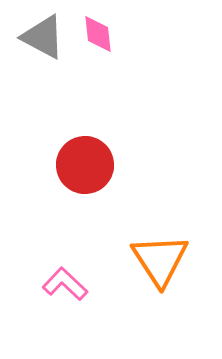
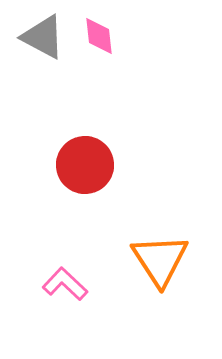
pink diamond: moved 1 px right, 2 px down
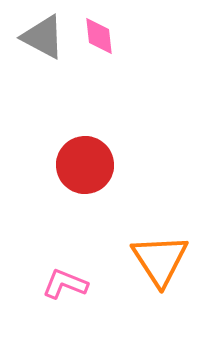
pink L-shape: rotated 21 degrees counterclockwise
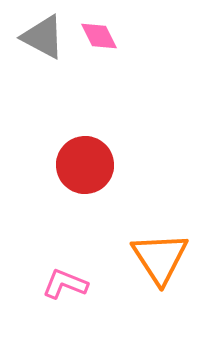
pink diamond: rotated 21 degrees counterclockwise
orange triangle: moved 2 px up
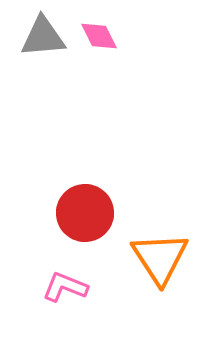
gray triangle: rotated 33 degrees counterclockwise
red circle: moved 48 px down
pink L-shape: moved 3 px down
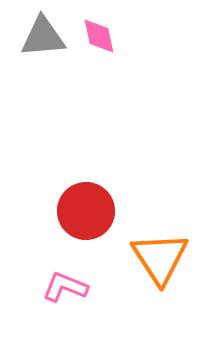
pink diamond: rotated 15 degrees clockwise
red circle: moved 1 px right, 2 px up
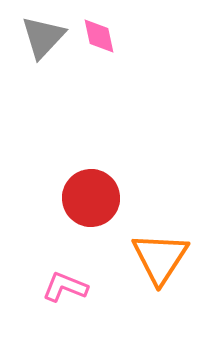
gray triangle: rotated 42 degrees counterclockwise
red circle: moved 5 px right, 13 px up
orange triangle: rotated 6 degrees clockwise
